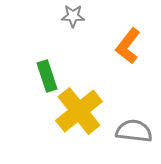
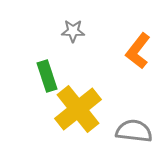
gray star: moved 15 px down
orange L-shape: moved 10 px right, 5 px down
yellow cross: moved 1 px left, 2 px up
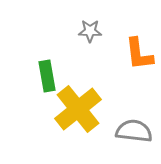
gray star: moved 17 px right
orange L-shape: moved 1 px right, 3 px down; rotated 45 degrees counterclockwise
green rectangle: rotated 8 degrees clockwise
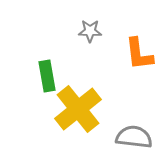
gray semicircle: moved 6 px down
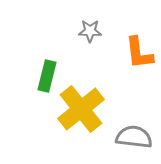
orange L-shape: moved 1 px up
green rectangle: rotated 24 degrees clockwise
yellow cross: moved 3 px right
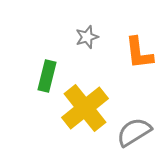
gray star: moved 3 px left, 6 px down; rotated 20 degrees counterclockwise
yellow cross: moved 4 px right, 1 px up
gray semicircle: moved 5 px up; rotated 39 degrees counterclockwise
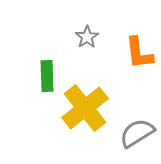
gray star: rotated 15 degrees counterclockwise
green rectangle: rotated 16 degrees counterclockwise
gray semicircle: moved 3 px right, 1 px down
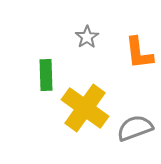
green rectangle: moved 1 px left, 1 px up
yellow cross: rotated 15 degrees counterclockwise
gray semicircle: moved 2 px left, 5 px up; rotated 12 degrees clockwise
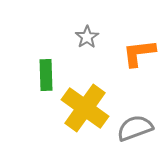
orange L-shape: rotated 90 degrees clockwise
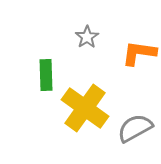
orange L-shape: rotated 15 degrees clockwise
gray semicircle: rotated 9 degrees counterclockwise
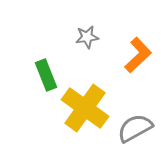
gray star: rotated 25 degrees clockwise
orange L-shape: moved 1 px left, 2 px down; rotated 129 degrees clockwise
green rectangle: rotated 20 degrees counterclockwise
